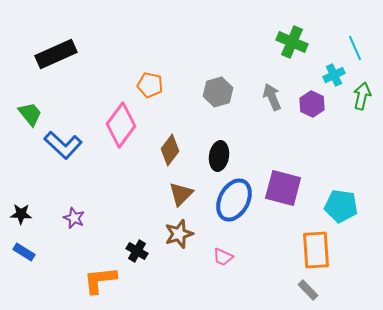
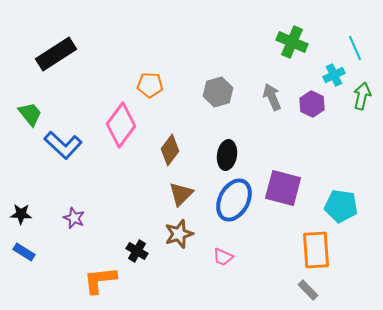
black rectangle: rotated 9 degrees counterclockwise
orange pentagon: rotated 10 degrees counterclockwise
black ellipse: moved 8 px right, 1 px up
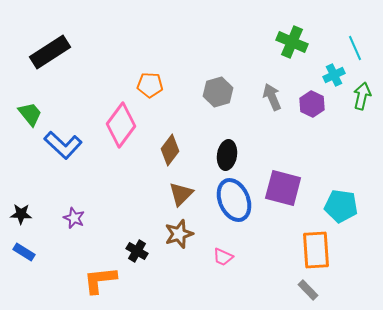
black rectangle: moved 6 px left, 2 px up
blue ellipse: rotated 51 degrees counterclockwise
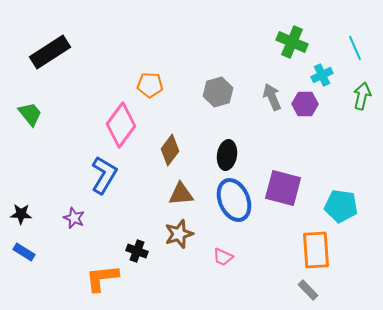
cyan cross: moved 12 px left
purple hexagon: moved 7 px left; rotated 25 degrees counterclockwise
blue L-shape: moved 41 px right, 30 px down; rotated 102 degrees counterclockwise
brown triangle: rotated 40 degrees clockwise
black cross: rotated 10 degrees counterclockwise
orange L-shape: moved 2 px right, 2 px up
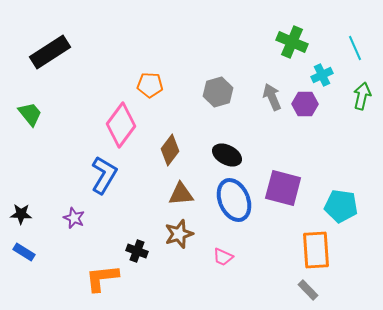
black ellipse: rotated 72 degrees counterclockwise
